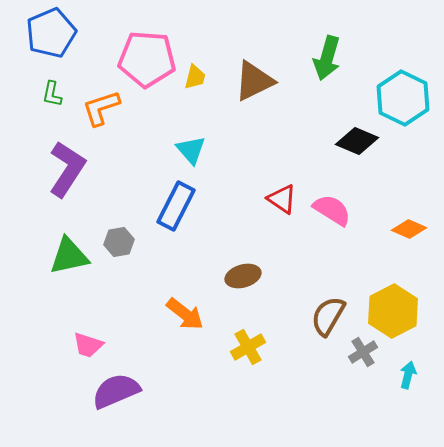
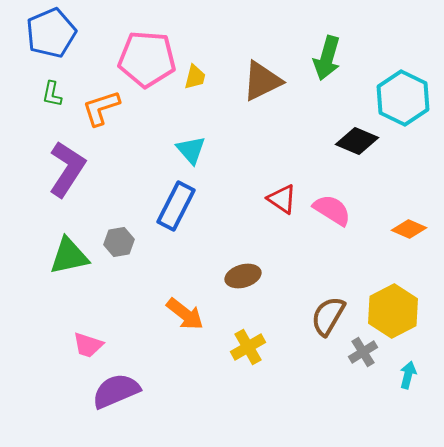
brown triangle: moved 8 px right
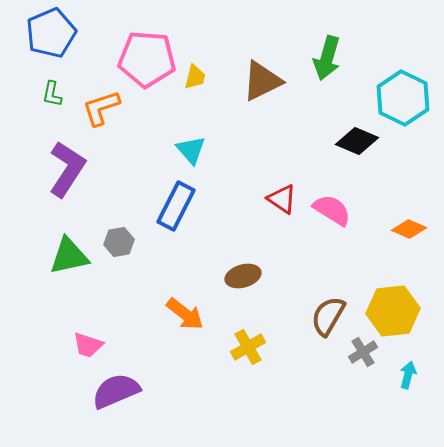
yellow hexagon: rotated 21 degrees clockwise
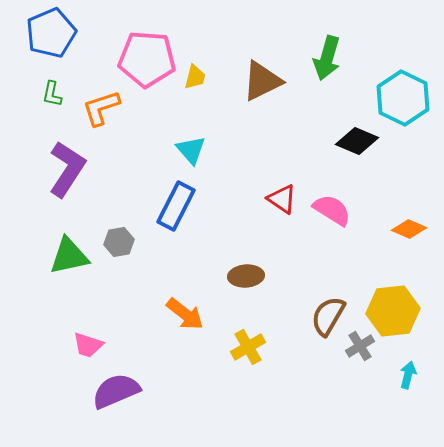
brown ellipse: moved 3 px right; rotated 12 degrees clockwise
gray cross: moved 3 px left, 6 px up
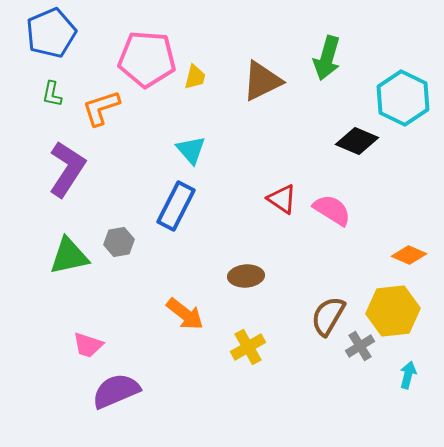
orange diamond: moved 26 px down
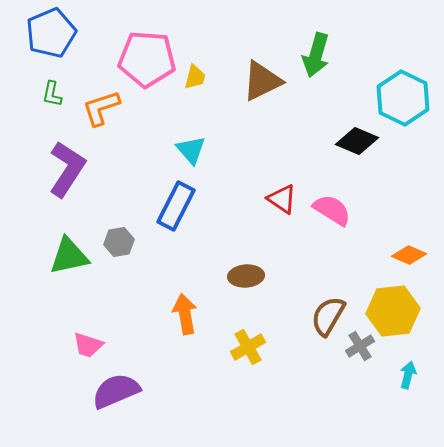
green arrow: moved 11 px left, 3 px up
orange arrow: rotated 138 degrees counterclockwise
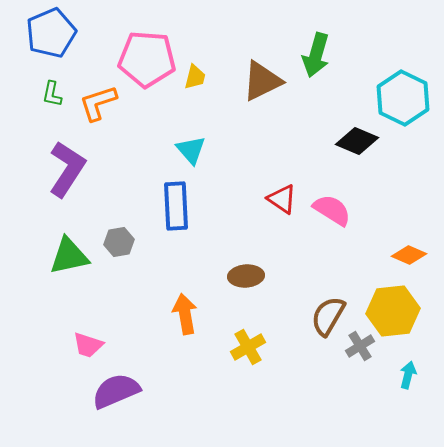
orange L-shape: moved 3 px left, 5 px up
blue rectangle: rotated 30 degrees counterclockwise
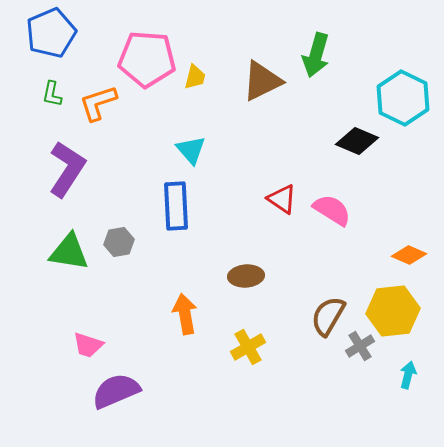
green triangle: moved 4 px up; rotated 21 degrees clockwise
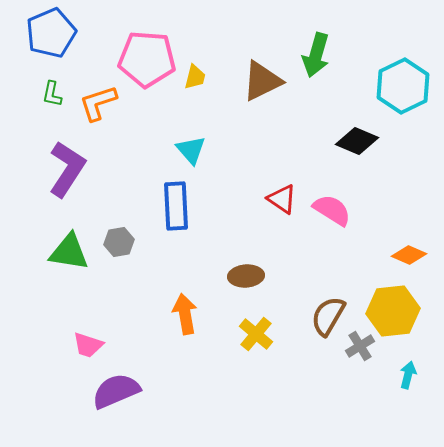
cyan hexagon: moved 12 px up; rotated 8 degrees clockwise
yellow cross: moved 8 px right, 13 px up; rotated 20 degrees counterclockwise
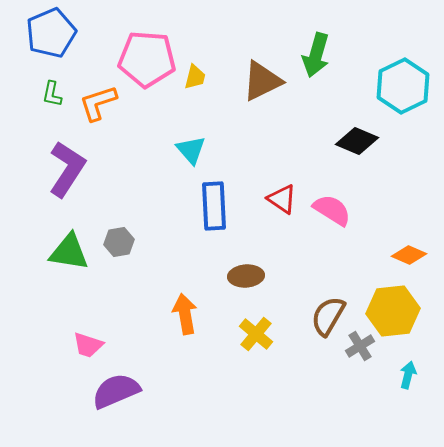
blue rectangle: moved 38 px right
